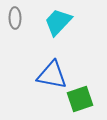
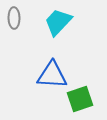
gray ellipse: moved 1 px left
blue triangle: rotated 8 degrees counterclockwise
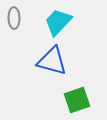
blue triangle: moved 14 px up; rotated 12 degrees clockwise
green square: moved 3 px left, 1 px down
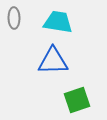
cyan trapezoid: rotated 56 degrees clockwise
blue triangle: moved 1 px right; rotated 16 degrees counterclockwise
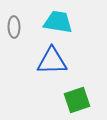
gray ellipse: moved 9 px down
blue triangle: moved 1 px left
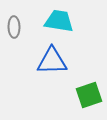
cyan trapezoid: moved 1 px right, 1 px up
green square: moved 12 px right, 5 px up
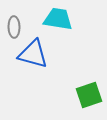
cyan trapezoid: moved 1 px left, 2 px up
blue triangle: moved 19 px left, 7 px up; rotated 16 degrees clockwise
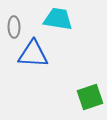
blue triangle: rotated 12 degrees counterclockwise
green square: moved 1 px right, 2 px down
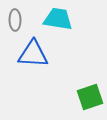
gray ellipse: moved 1 px right, 7 px up
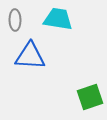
blue triangle: moved 3 px left, 2 px down
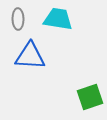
gray ellipse: moved 3 px right, 1 px up
